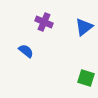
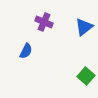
blue semicircle: rotated 77 degrees clockwise
green square: moved 2 px up; rotated 24 degrees clockwise
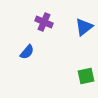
blue semicircle: moved 1 px right, 1 px down; rotated 14 degrees clockwise
green square: rotated 36 degrees clockwise
